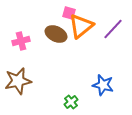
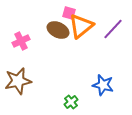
brown ellipse: moved 2 px right, 4 px up
pink cross: rotated 12 degrees counterclockwise
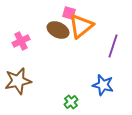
purple line: moved 17 px down; rotated 25 degrees counterclockwise
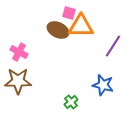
orange triangle: rotated 40 degrees clockwise
pink cross: moved 2 px left, 11 px down; rotated 36 degrees counterclockwise
purple line: rotated 15 degrees clockwise
brown star: rotated 12 degrees clockwise
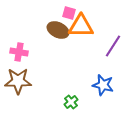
pink cross: rotated 18 degrees counterclockwise
